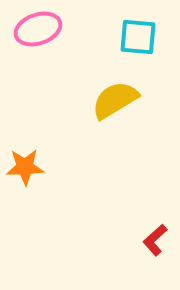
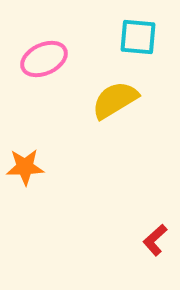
pink ellipse: moved 6 px right, 30 px down; rotated 6 degrees counterclockwise
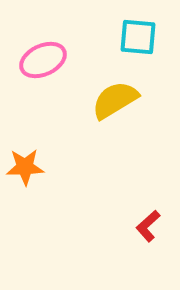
pink ellipse: moved 1 px left, 1 px down
red L-shape: moved 7 px left, 14 px up
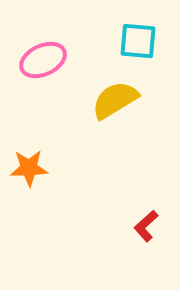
cyan square: moved 4 px down
orange star: moved 4 px right, 1 px down
red L-shape: moved 2 px left
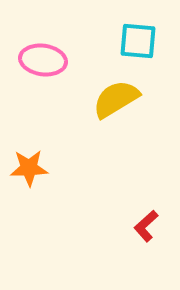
pink ellipse: rotated 33 degrees clockwise
yellow semicircle: moved 1 px right, 1 px up
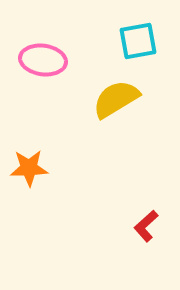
cyan square: rotated 15 degrees counterclockwise
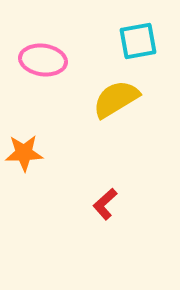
orange star: moved 5 px left, 15 px up
red L-shape: moved 41 px left, 22 px up
